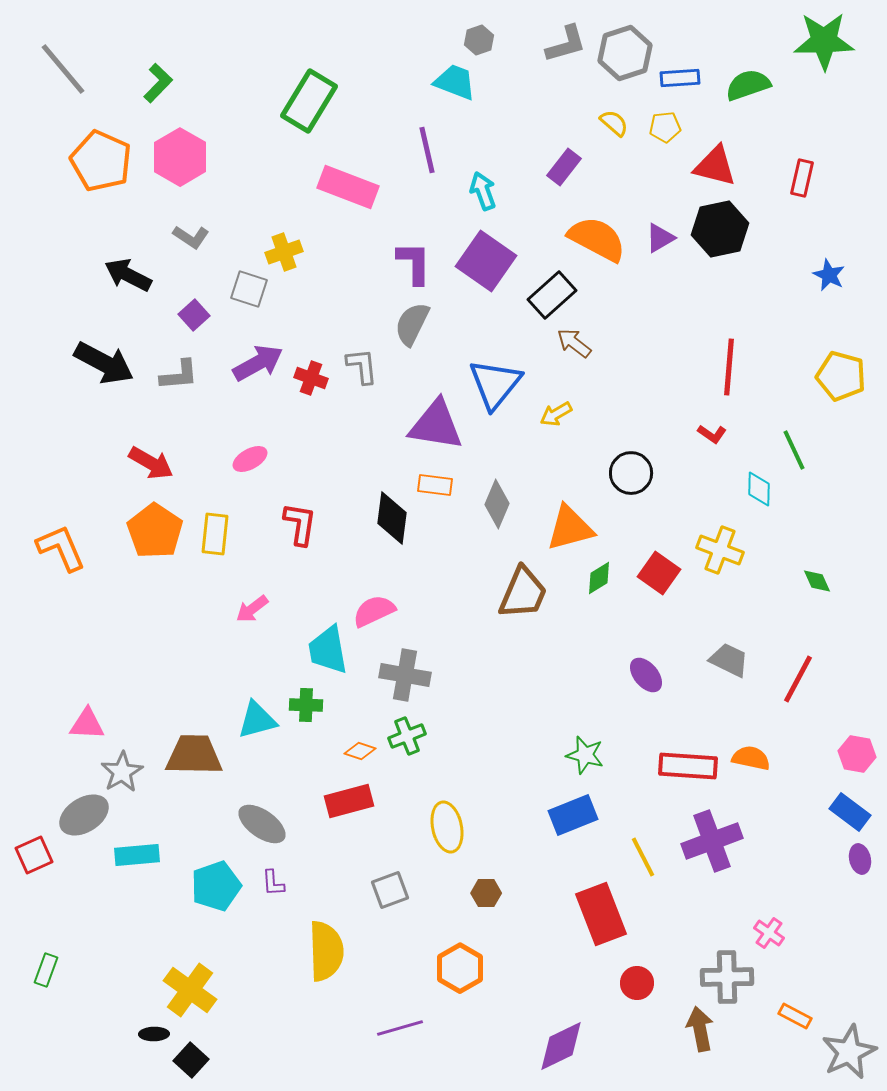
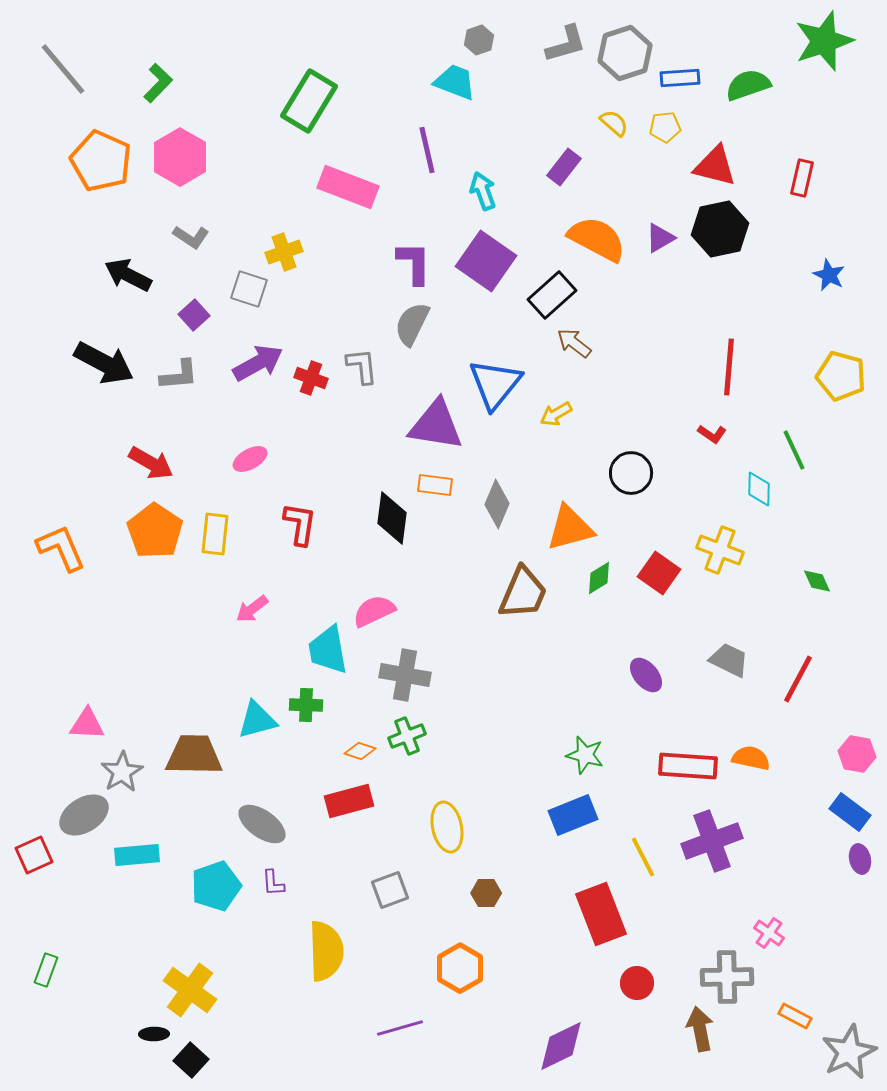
green star at (824, 41): rotated 18 degrees counterclockwise
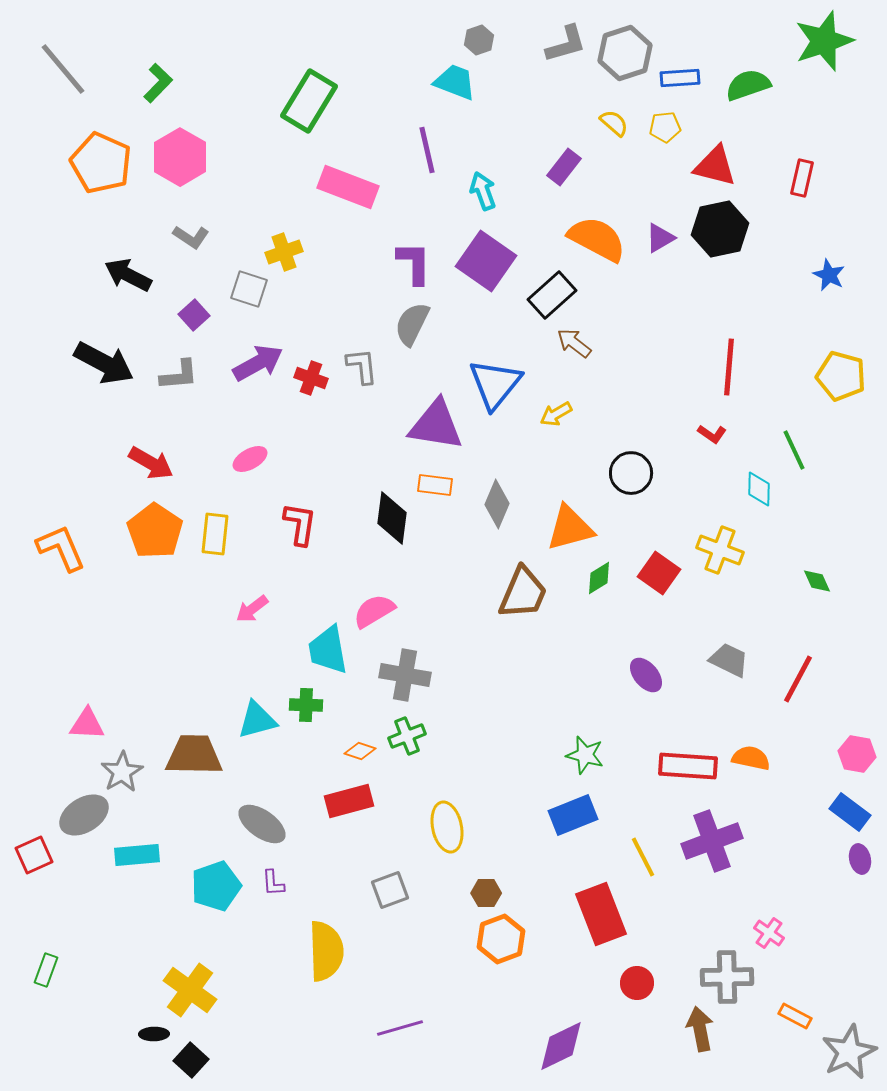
orange pentagon at (101, 161): moved 2 px down
pink semicircle at (374, 611): rotated 6 degrees counterclockwise
orange hexagon at (460, 968): moved 41 px right, 29 px up; rotated 9 degrees clockwise
